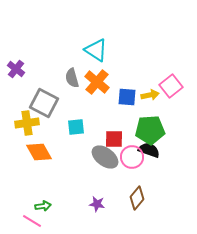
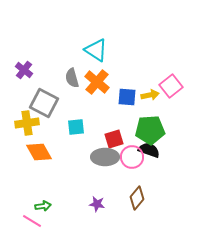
purple cross: moved 8 px right, 1 px down
red square: rotated 18 degrees counterclockwise
gray ellipse: rotated 36 degrees counterclockwise
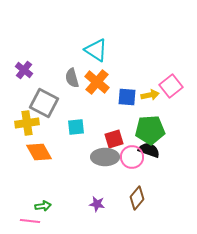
pink line: moved 2 px left; rotated 24 degrees counterclockwise
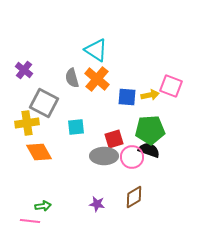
orange cross: moved 3 px up
pink square: rotated 30 degrees counterclockwise
gray ellipse: moved 1 px left, 1 px up
brown diamond: moved 3 px left, 1 px up; rotated 20 degrees clockwise
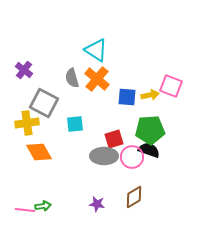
cyan square: moved 1 px left, 3 px up
pink line: moved 5 px left, 11 px up
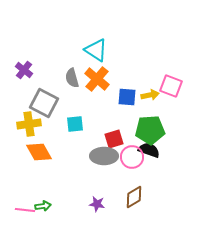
yellow cross: moved 2 px right, 1 px down
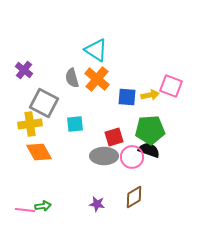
yellow cross: moved 1 px right
red square: moved 2 px up
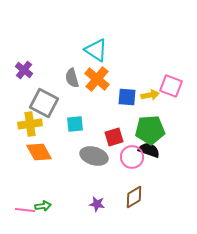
gray ellipse: moved 10 px left; rotated 16 degrees clockwise
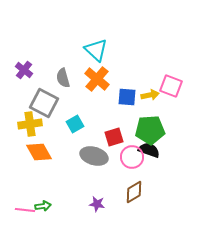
cyan triangle: rotated 10 degrees clockwise
gray semicircle: moved 9 px left
cyan square: rotated 24 degrees counterclockwise
brown diamond: moved 5 px up
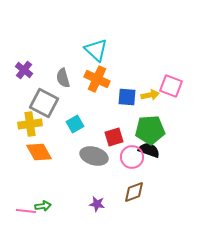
orange cross: rotated 15 degrees counterclockwise
brown diamond: rotated 10 degrees clockwise
pink line: moved 1 px right, 1 px down
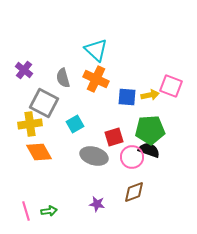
orange cross: moved 1 px left
green arrow: moved 6 px right, 5 px down
pink line: rotated 66 degrees clockwise
